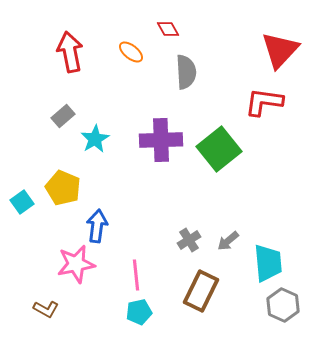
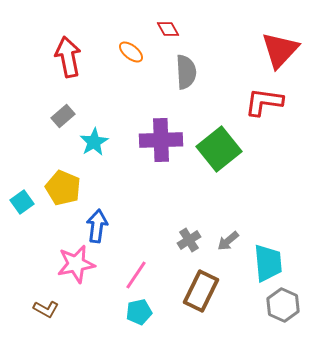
red arrow: moved 2 px left, 5 px down
cyan star: moved 1 px left, 3 px down
pink line: rotated 40 degrees clockwise
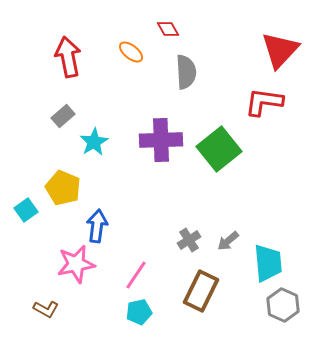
cyan square: moved 4 px right, 8 px down
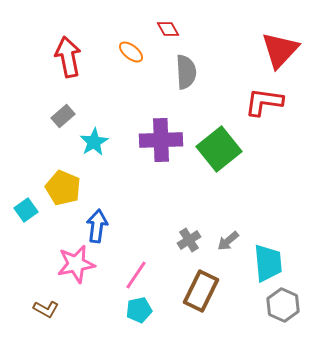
cyan pentagon: moved 2 px up
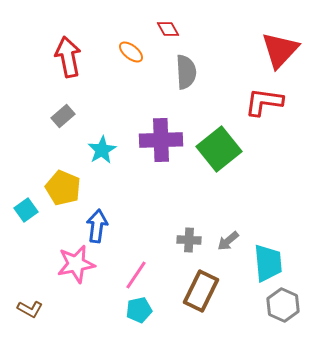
cyan star: moved 8 px right, 8 px down
gray cross: rotated 35 degrees clockwise
brown L-shape: moved 16 px left
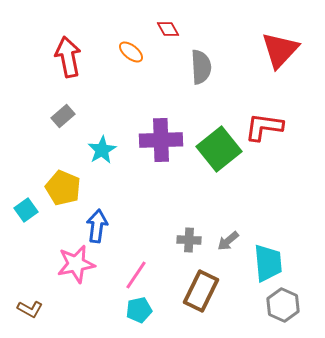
gray semicircle: moved 15 px right, 5 px up
red L-shape: moved 25 px down
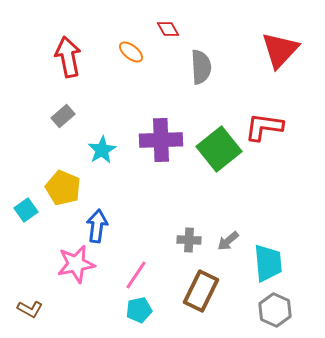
gray hexagon: moved 8 px left, 5 px down
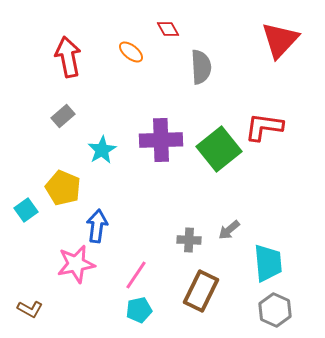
red triangle: moved 10 px up
gray arrow: moved 1 px right, 11 px up
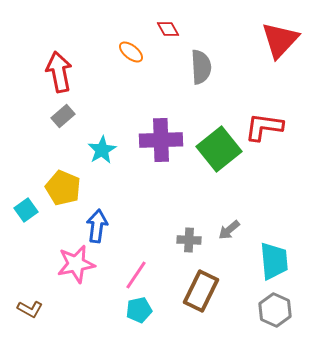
red arrow: moved 9 px left, 15 px down
cyan trapezoid: moved 6 px right, 2 px up
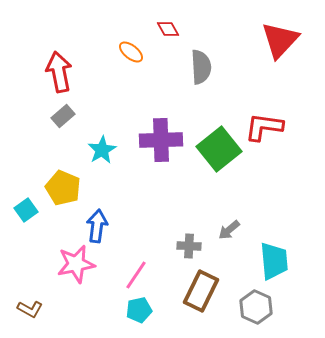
gray cross: moved 6 px down
gray hexagon: moved 19 px left, 3 px up
